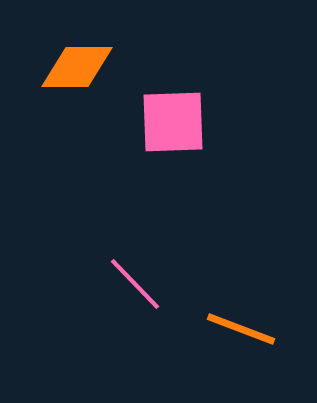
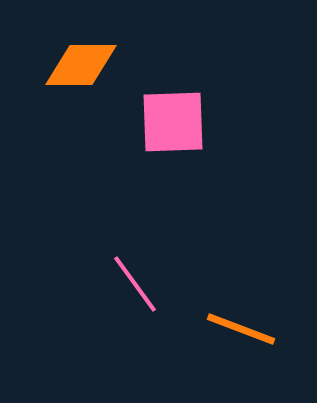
orange diamond: moved 4 px right, 2 px up
pink line: rotated 8 degrees clockwise
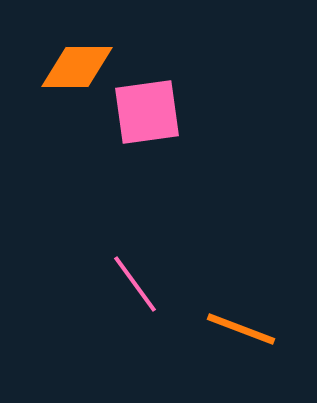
orange diamond: moved 4 px left, 2 px down
pink square: moved 26 px left, 10 px up; rotated 6 degrees counterclockwise
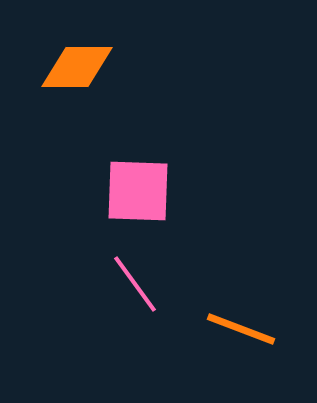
pink square: moved 9 px left, 79 px down; rotated 10 degrees clockwise
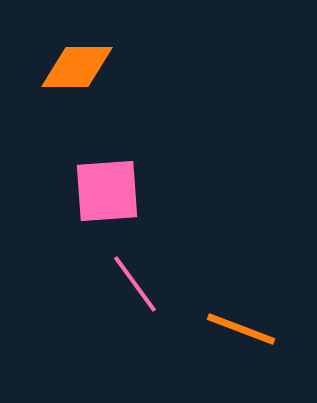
pink square: moved 31 px left; rotated 6 degrees counterclockwise
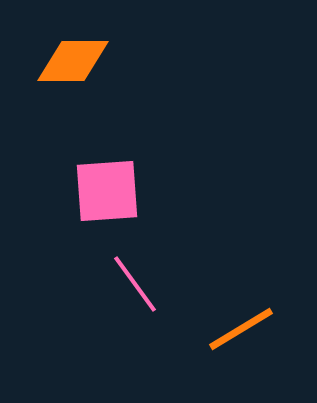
orange diamond: moved 4 px left, 6 px up
orange line: rotated 52 degrees counterclockwise
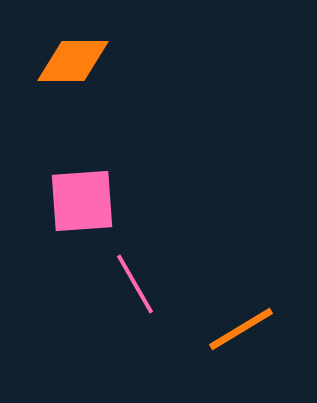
pink square: moved 25 px left, 10 px down
pink line: rotated 6 degrees clockwise
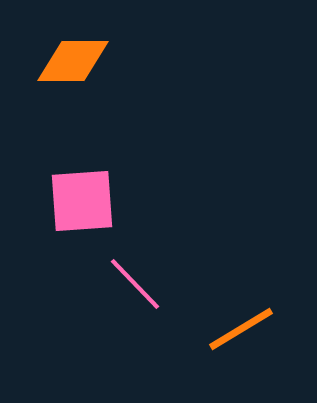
pink line: rotated 14 degrees counterclockwise
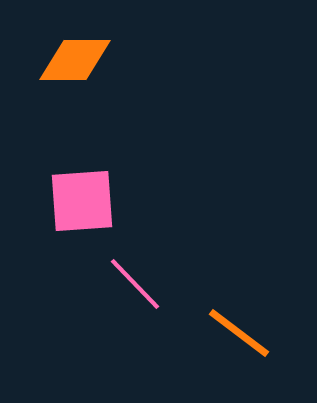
orange diamond: moved 2 px right, 1 px up
orange line: moved 2 px left, 4 px down; rotated 68 degrees clockwise
